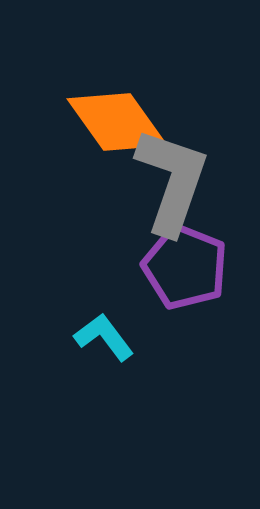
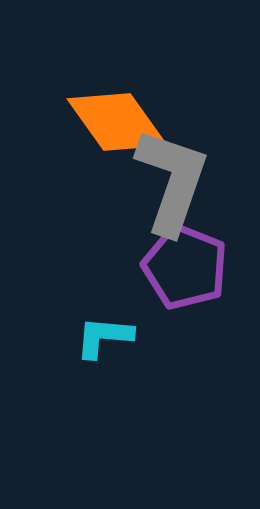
cyan L-shape: rotated 48 degrees counterclockwise
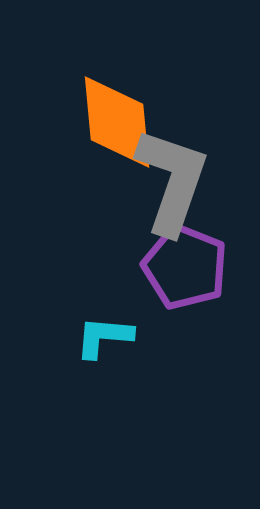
orange diamond: rotated 30 degrees clockwise
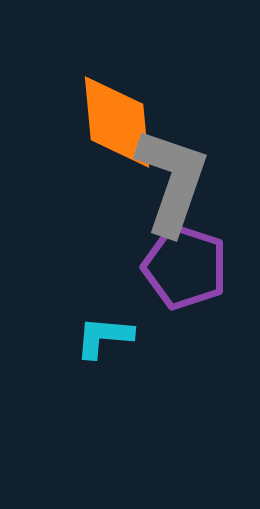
purple pentagon: rotated 4 degrees counterclockwise
